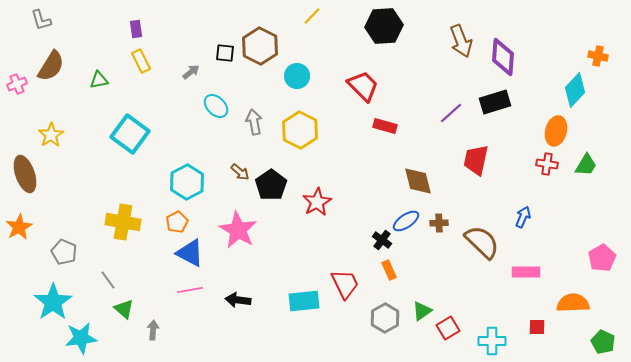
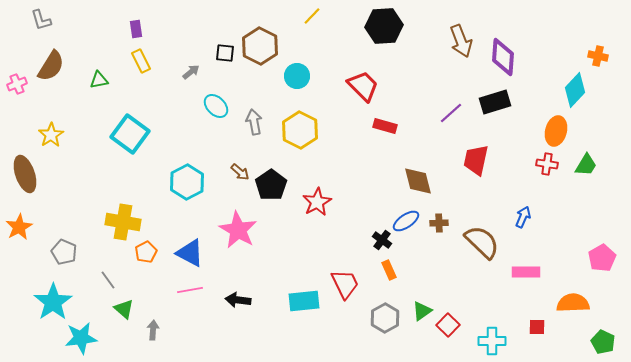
orange pentagon at (177, 222): moved 31 px left, 30 px down
red square at (448, 328): moved 3 px up; rotated 15 degrees counterclockwise
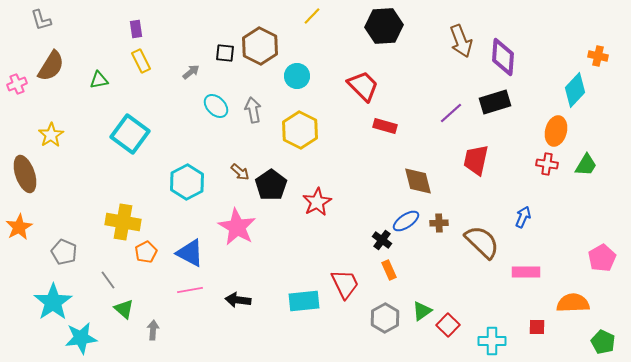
gray arrow at (254, 122): moved 1 px left, 12 px up
pink star at (238, 230): moved 1 px left, 3 px up
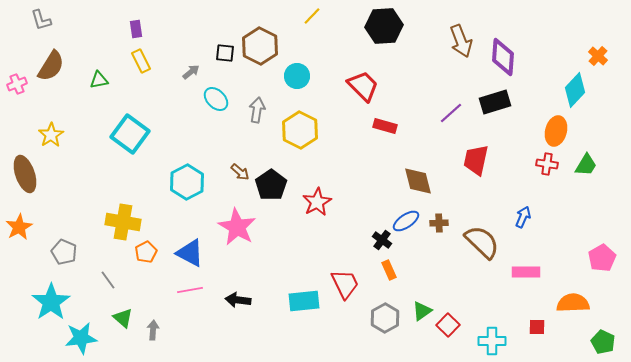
orange cross at (598, 56): rotated 30 degrees clockwise
cyan ellipse at (216, 106): moved 7 px up
gray arrow at (253, 110): moved 4 px right; rotated 20 degrees clockwise
cyan star at (53, 302): moved 2 px left
green triangle at (124, 309): moved 1 px left, 9 px down
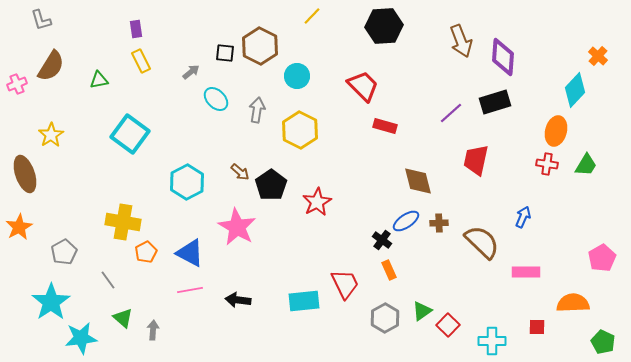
gray pentagon at (64, 252): rotated 20 degrees clockwise
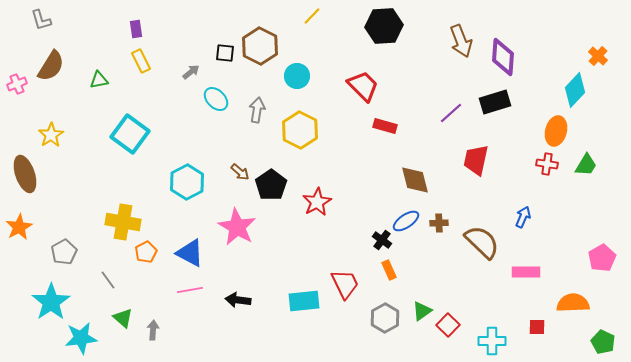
brown diamond at (418, 181): moved 3 px left, 1 px up
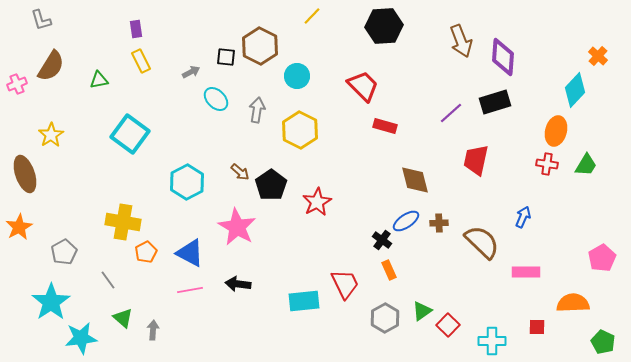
black square at (225, 53): moved 1 px right, 4 px down
gray arrow at (191, 72): rotated 12 degrees clockwise
black arrow at (238, 300): moved 16 px up
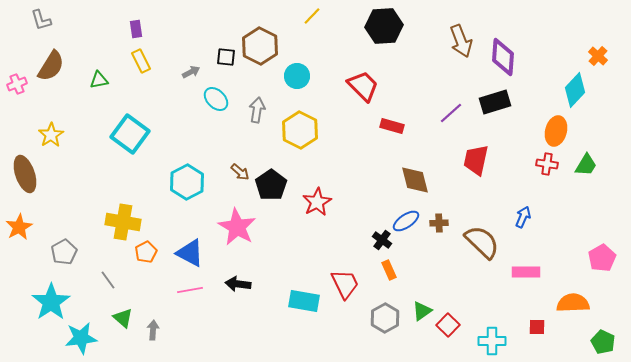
red rectangle at (385, 126): moved 7 px right
cyan rectangle at (304, 301): rotated 16 degrees clockwise
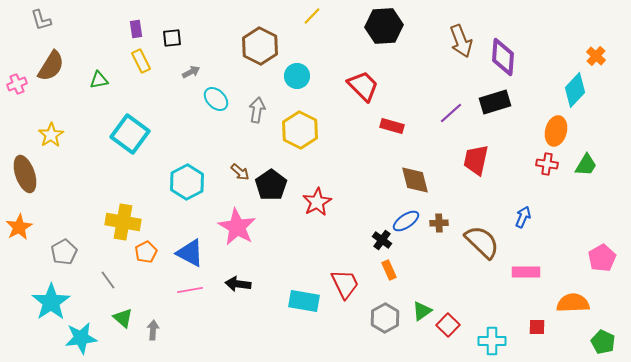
orange cross at (598, 56): moved 2 px left
black square at (226, 57): moved 54 px left, 19 px up; rotated 12 degrees counterclockwise
